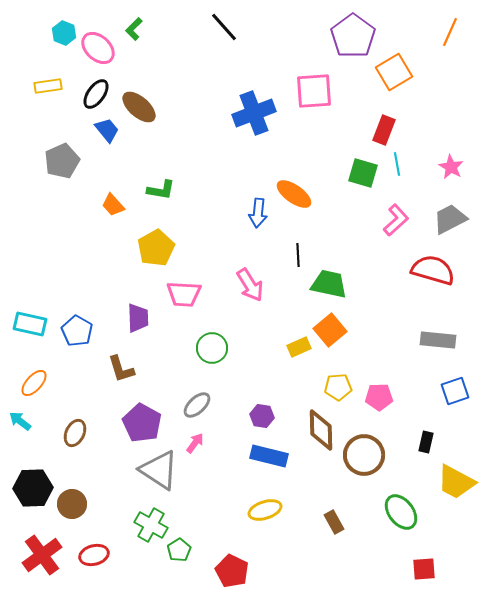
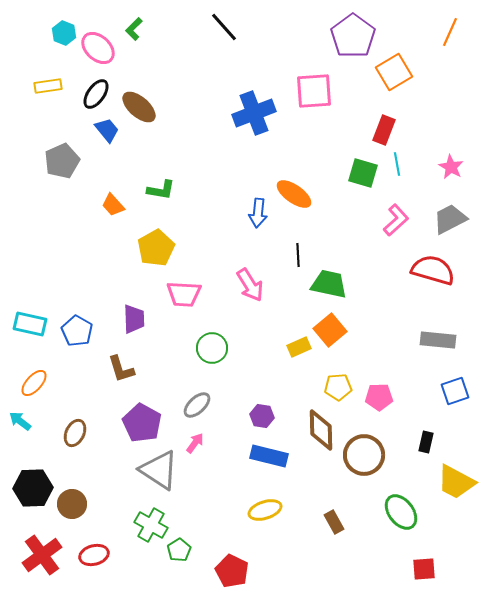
purple trapezoid at (138, 318): moved 4 px left, 1 px down
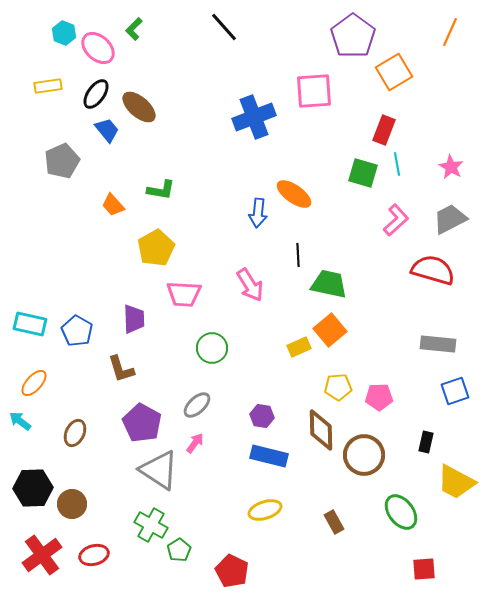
blue cross at (254, 113): moved 4 px down
gray rectangle at (438, 340): moved 4 px down
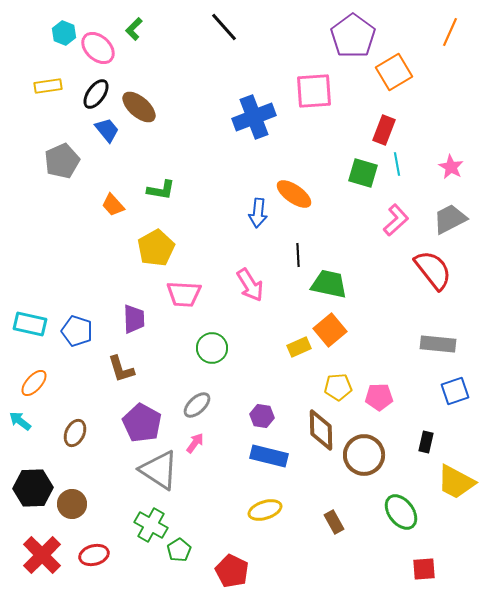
red semicircle at (433, 270): rotated 36 degrees clockwise
blue pentagon at (77, 331): rotated 12 degrees counterclockwise
red cross at (42, 555): rotated 9 degrees counterclockwise
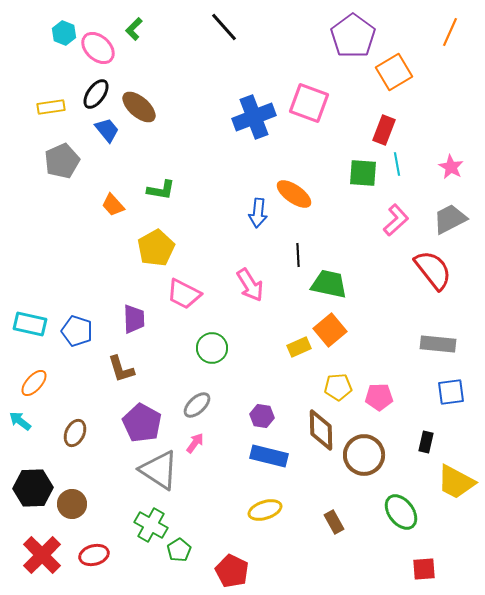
yellow rectangle at (48, 86): moved 3 px right, 21 px down
pink square at (314, 91): moved 5 px left, 12 px down; rotated 24 degrees clockwise
green square at (363, 173): rotated 12 degrees counterclockwise
pink trapezoid at (184, 294): rotated 24 degrees clockwise
blue square at (455, 391): moved 4 px left, 1 px down; rotated 12 degrees clockwise
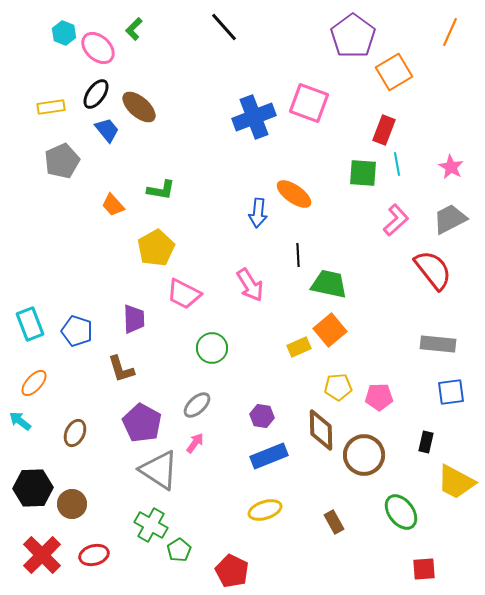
cyan rectangle at (30, 324): rotated 56 degrees clockwise
blue rectangle at (269, 456): rotated 36 degrees counterclockwise
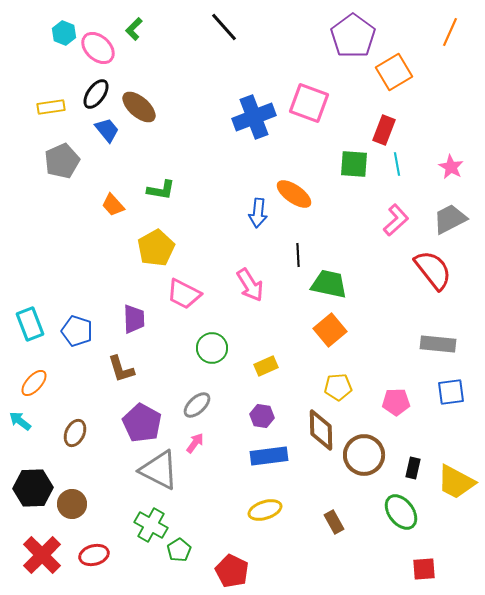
green square at (363, 173): moved 9 px left, 9 px up
yellow rectangle at (299, 347): moved 33 px left, 19 px down
pink pentagon at (379, 397): moved 17 px right, 5 px down
black rectangle at (426, 442): moved 13 px left, 26 px down
blue rectangle at (269, 456): rotated 15 degrees clockwise
gray triangle at (159, 470): rotated 6 degrees counterclockwise
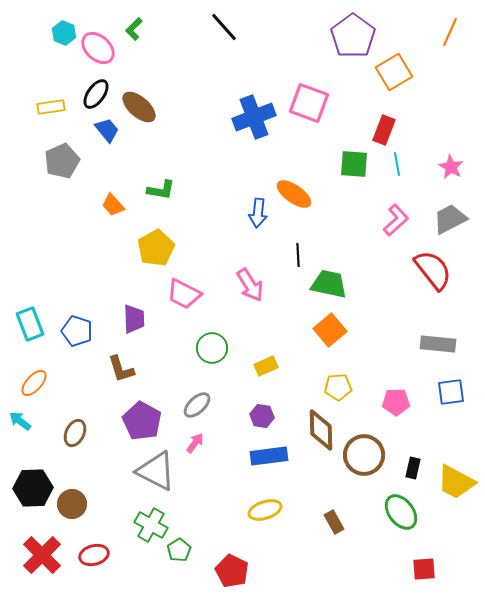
purple pentagon at (142, 423): moved 2 px up
gray triangle at (159, 470): moved 3 px left, 1 px down
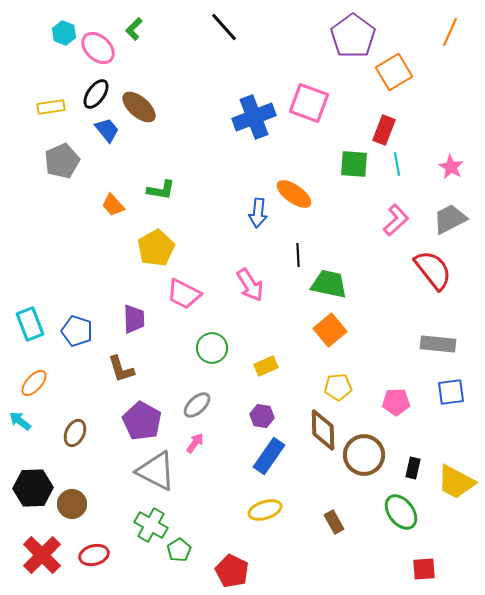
brown diamond at (321, 430): moved 2 px right
blue rectangle at (269, 456): rotated 48 degrees counterclockwise
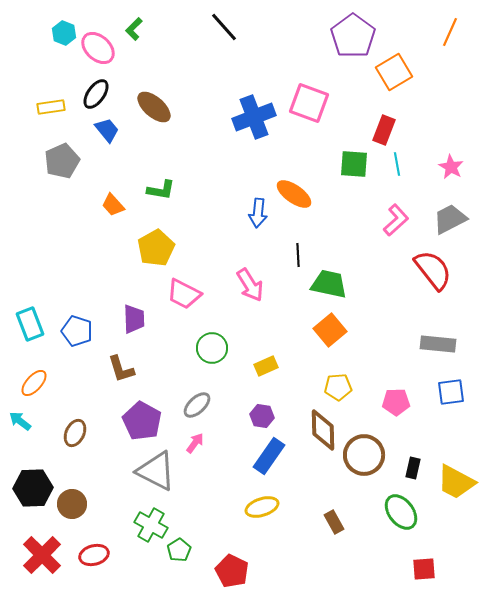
brown ellipse at (139, 107): moved 15 px right
yellow ellipse at (265, 510): moved 3 px left, 3 px up
